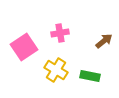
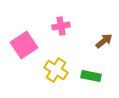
pink cross: moved 1 px right, 7 px up
pink square: moved 2 px up
green rectangle: moved 1 px right
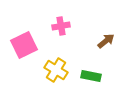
brown arrow: moved 2 px right
pink square: rotated 8 degrees clockwise
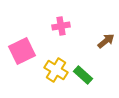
pink square: moved 2 px left, 6 px down
green rectangle: moved 8 px left, 1 px up; rotated 30 degrees clockwise
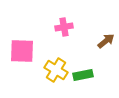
pink cross: moved 3 px right, 1 px down
pink square: rotated 28 degrees clockwise
green rectangle: rotated 54 degrees counterclockwise
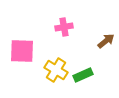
green rectangle: rotated 12 degrees counterclockwise
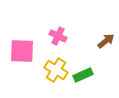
pink cross: moved 6 px left, 9 px down; rotated 36 degrees clockwise
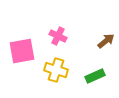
pink square: rotated 12 degrees counterclockwise
yellow cross: rotated 15 degrees counterclockwise
green rectangle: moved 12 px right, 1 px down
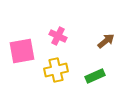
yellow cross: rotated 30 degrees counterclockwise
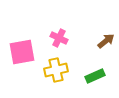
pink cross: moved 1 px right, 2 px down
pink square: moved 1 px down
